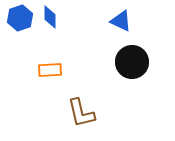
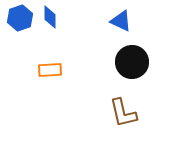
brown L-shape: moved 42 px right
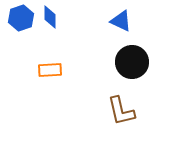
blue hexagon: moved 1 px right
brown L-shape: moved 2 px left, 2 px up
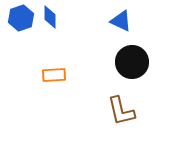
orange rectangle: moved 4 px right, 5 px down
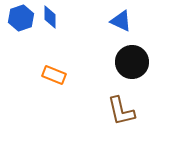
orange rectangle: rotated 25 degrees clockwise
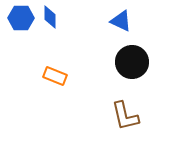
blue hexagon: rotated 20 degrees clockwise
orange rectangle: moved 1 px right, 1 px down
brown L-shape: moved 4 px right, 5 px down
